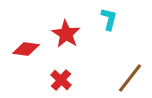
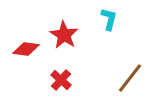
red star: moved 2 px left, 1 px down
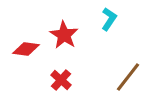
cyan L-shape: rotated 20 degrees clockwise
brown line: moved 2 px left, 1 px up
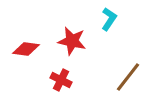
red star: moved 8 px right, 6 px down; rotated 20 degrees counterclockwise
red cross: rotated 15 degrees counterclockwise
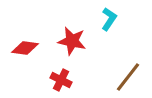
red diamond: moved 1 px left, 1 px up
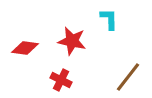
cyan L-shape: rotated 35 degrees counterclockwise
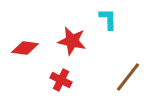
cyan L-shape: moved 1 px left
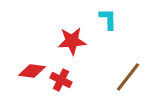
red star: rotated 16 degrees counterclockwise
red diamond: moved 7 px right, 23 px down
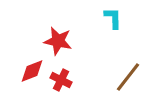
cyan L-shape: moved 5 px right, 1 px up
red star: moved 14 px left; rotated 16 degrees clockwise
red diamond: rotated 28 degrees counterclockwise
